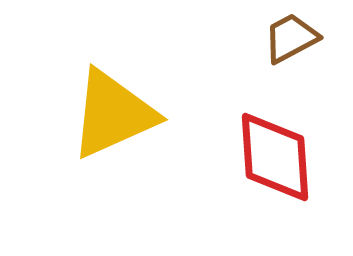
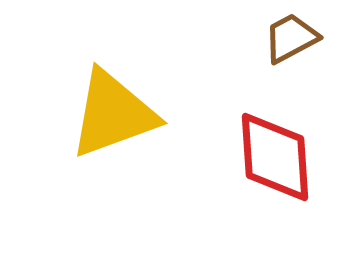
yellow triangle: rotated 4 degrees clockwise
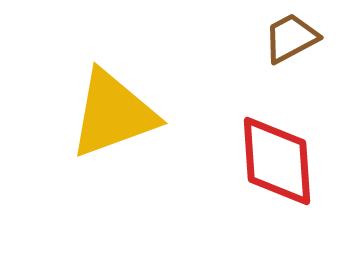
red diamond: moved 2 px right, 4 px down
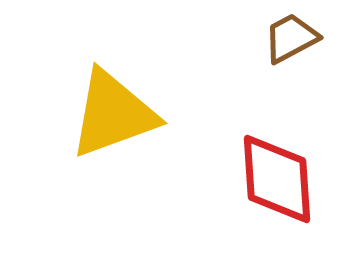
red diamond: moved 18 px down
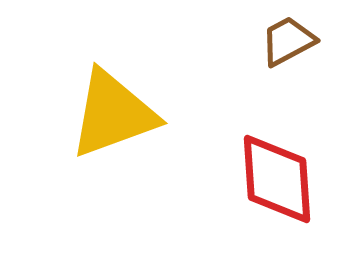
brown trapezoid: moved 3 px left, 3 px down
